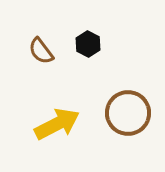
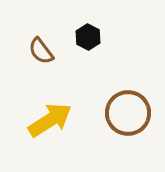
black hexagon: moved 7 px up
yellow arrow: moved 7 px left, 4 px up; rotated 6 degrees counterclockwise
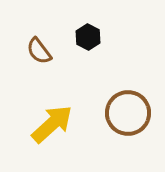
brown semicircle: moved 2 px left
yellow arrow: moved 2 px right, 4 px down; rotated 9 degrees counterclockwise
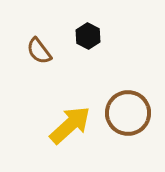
black hexagon: moved 1 px up
yellow arrow: moved 18 px right, 1 px down
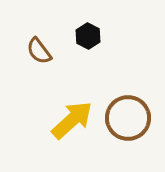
brown circle: moved 5 px down
yellow arrow: moved 2 px right, 5 px up
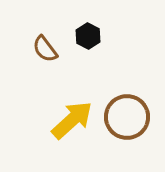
brown semicircle: moved 6 px right, 2 px up
brown circle: moved 1 px left, 1 px up
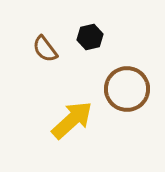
black hexagon: moved 2 px right, 1 px down; rotated 20 degrees clockwise
brown circle: moved 28 px up
